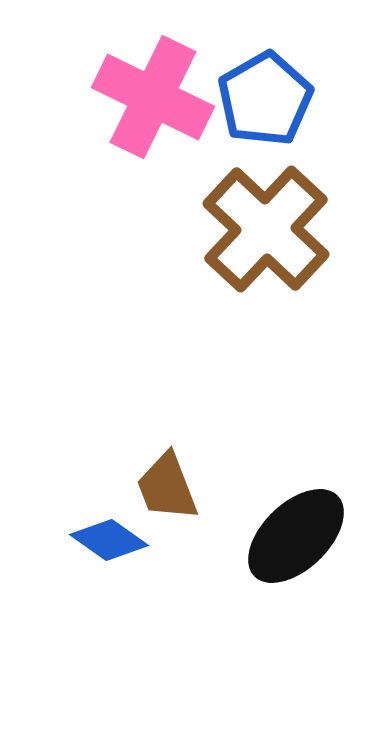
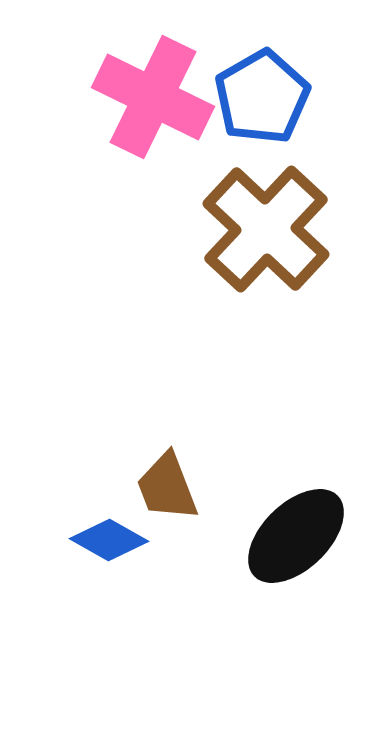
blue pentagon: moved 3 px left, 2 px up
blue diamond: rotated 6 degrees counterclockwise
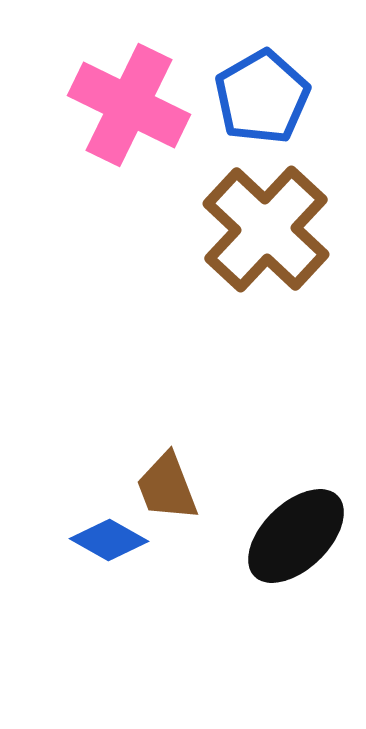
pink cross: moved 24 px left, 8 px down
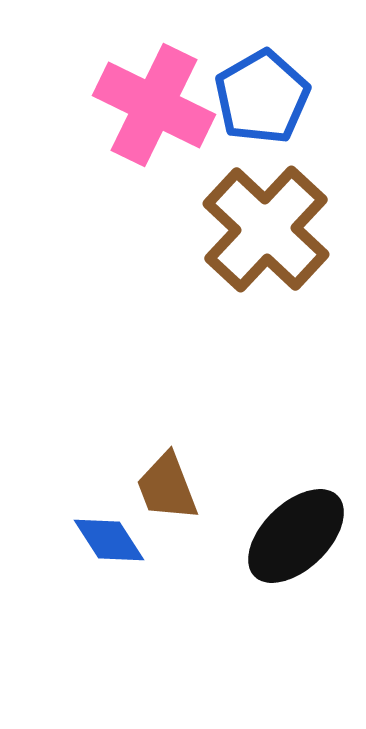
pink cross: moved 25 px right
blue diamond: rotated 28 degrees clockwise
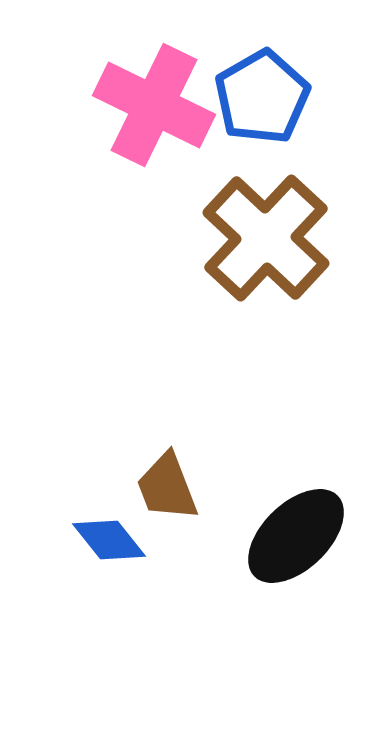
brown cross: moved 9 px down
blue diamond: rotated 6 degrees counterclockwise
